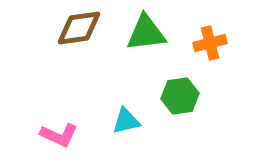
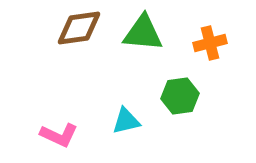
green triangle: moved 3 px left; rotated 12 degrees clockwise
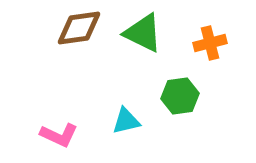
green triangle: rotated 21 degrees clockwise
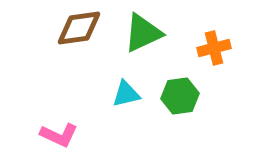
green triangle: rotated 51 degrees counterclockwise
orange cross: moved 4 px right, 5 px down
cyan triangle: moved 27 px up
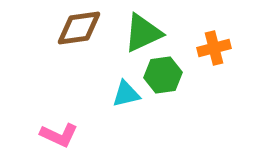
green hexagon: moved 17 px left, 21 px up
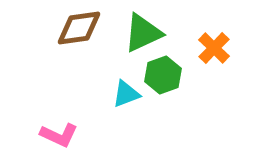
orange cross: rotated 32 degrees counterclockwise
green hexagon: rotated 12 degrees counterclockwise
cyan triangle: rotated 8 degrees counterclockwise
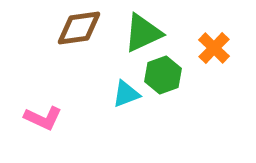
pink L-shape: moved 16 px left, 17 px up
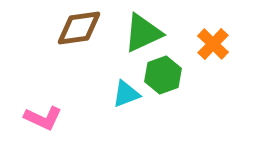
orange cross: moved 1 px left, 4 px up
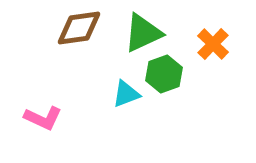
green hexagon: moved 1 px right, 1 px up
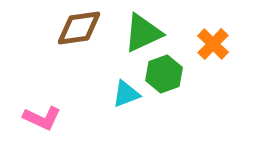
pink L-shape: moved 1 px left
